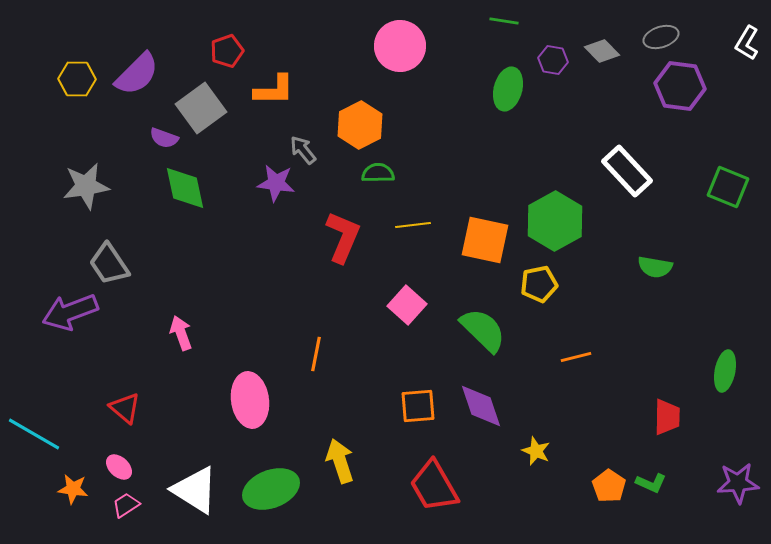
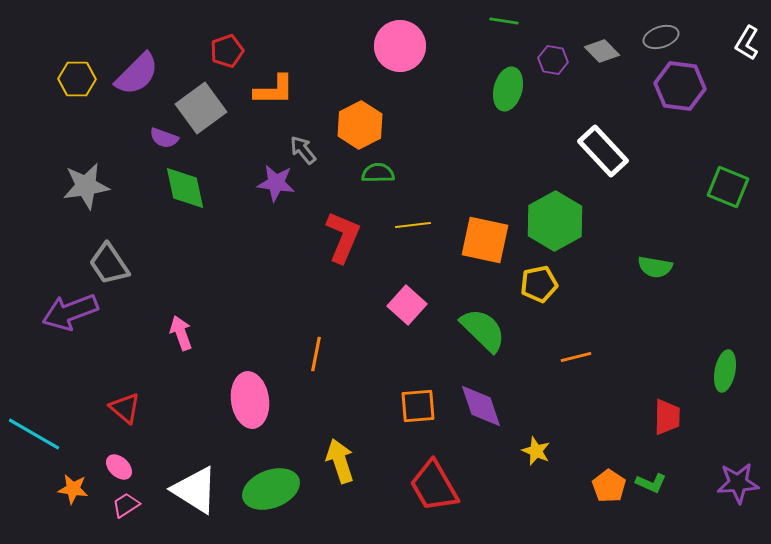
white rectangle at (627, 171): moved 24 px left, 20 px up
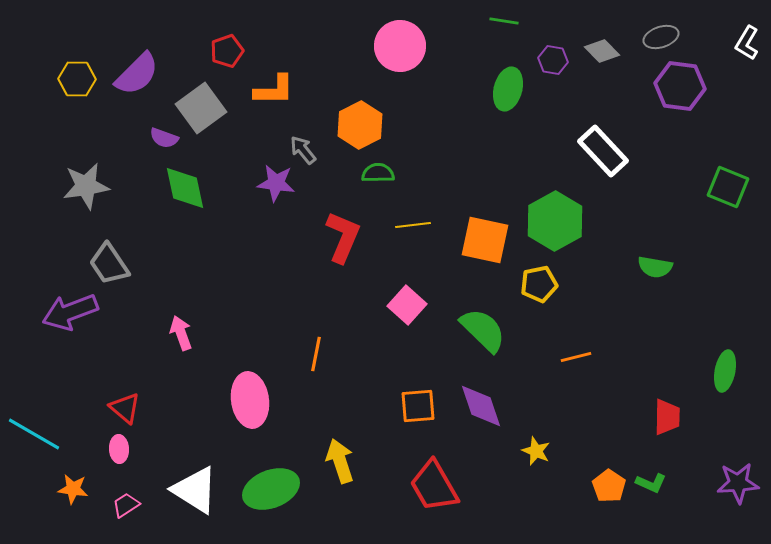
pink ellipse at (119, 467): moved 18 px up; rotated 44 degrees clockwise
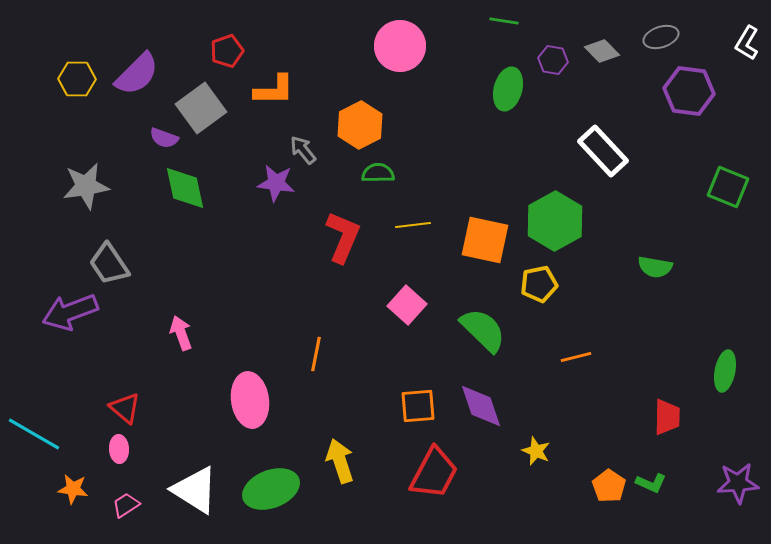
purple hexagon at (680, 86): moved 9 px right, 5 px down
red trapezoid at (434, 486): moved 13 px up; rotated 122 degrees counterclockwise
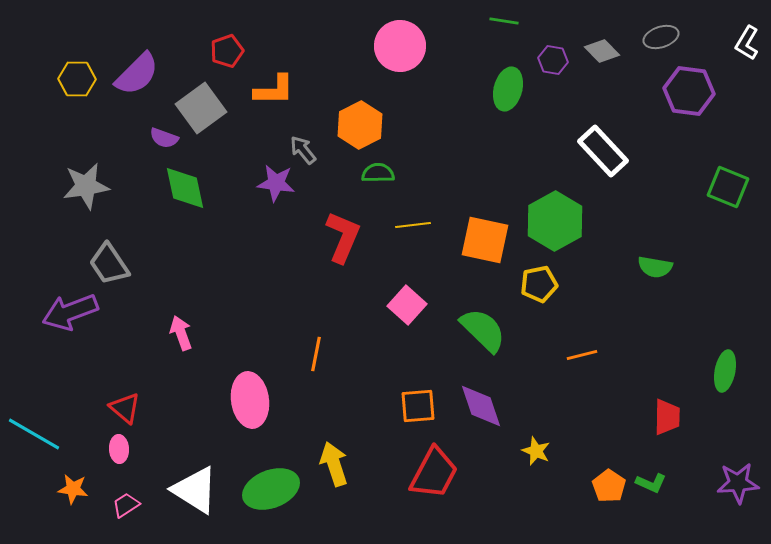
orange line at (576, 357): moved 6 px right, 2 px up
yellow arrow at (340, 461): moved 6 px left, 3 px down
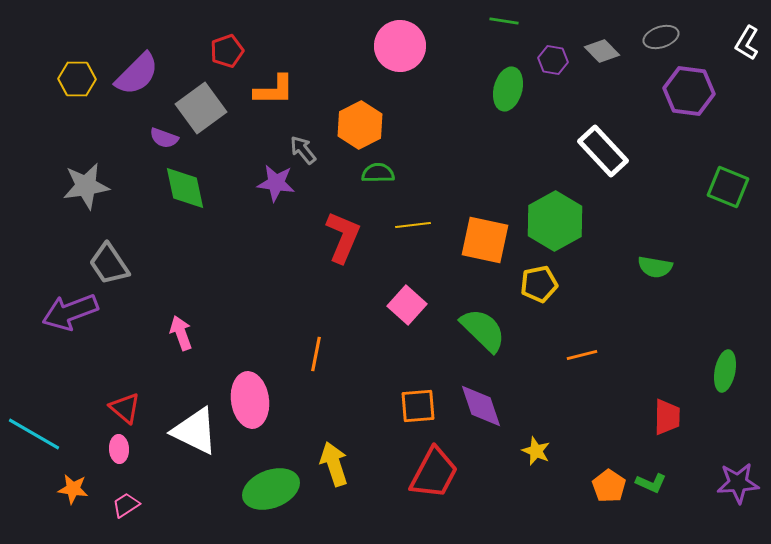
white triangle at (195, 490): moved 59 px up; rotated 6 degrees counterclockwise
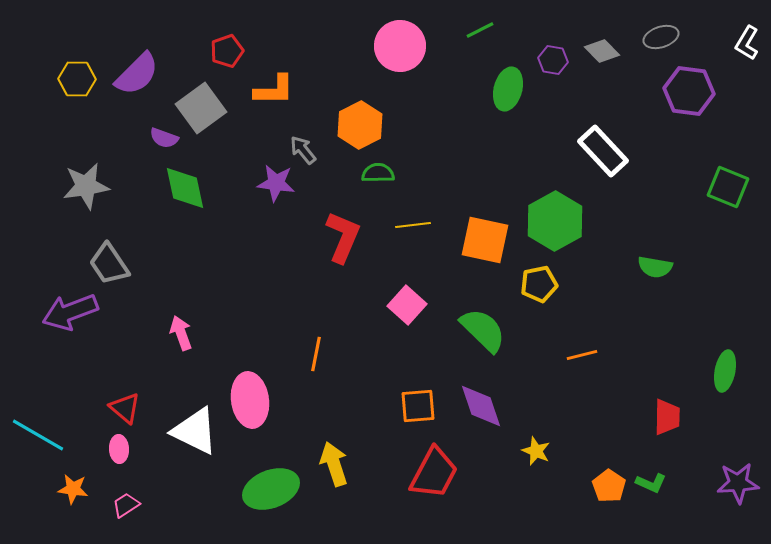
green line at (504, 21): moved 24 px left, 9 px down; rotated 36 degrees counterclockwise
cyan line at (34, 434): moved 4 px right, 1 px down
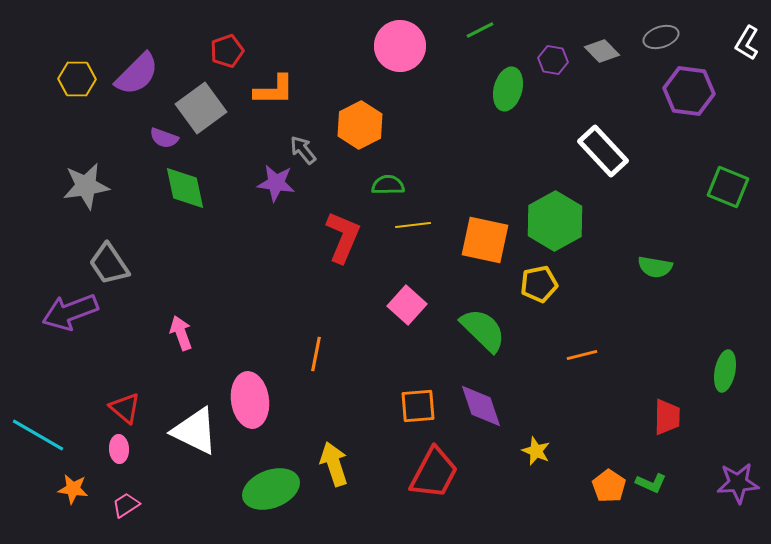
green semicircle at (378, 173): moved 10 px right, 12 px down
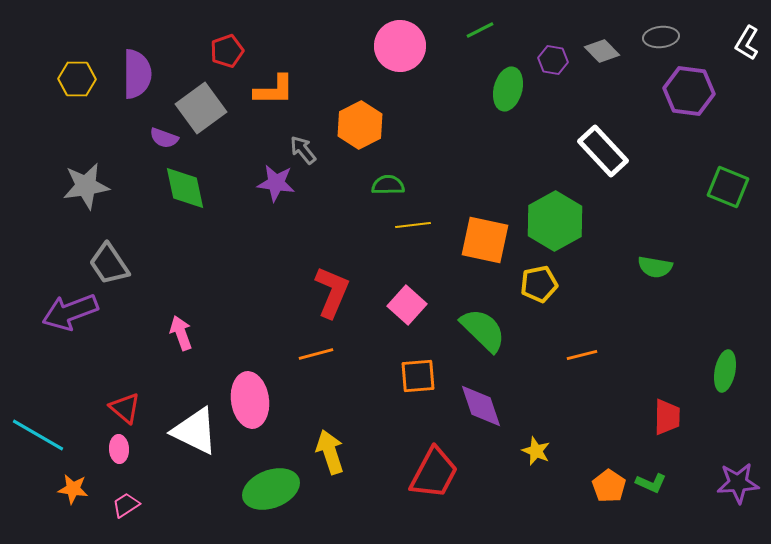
gray ellipse at (661, 37): rotated 12 degrees clockwise
purple semicircle at (137, 74): rotated 45 degrees counterclockwise
red L-shape at (343, 237): moved 11 px left, 55 px down
orange line at (316, 354): rotated 64 degrees clockwise
orange square at (418, 406): moved 30 px up
yellow arrow at (334, 464): moved 4 px left, 12 px up
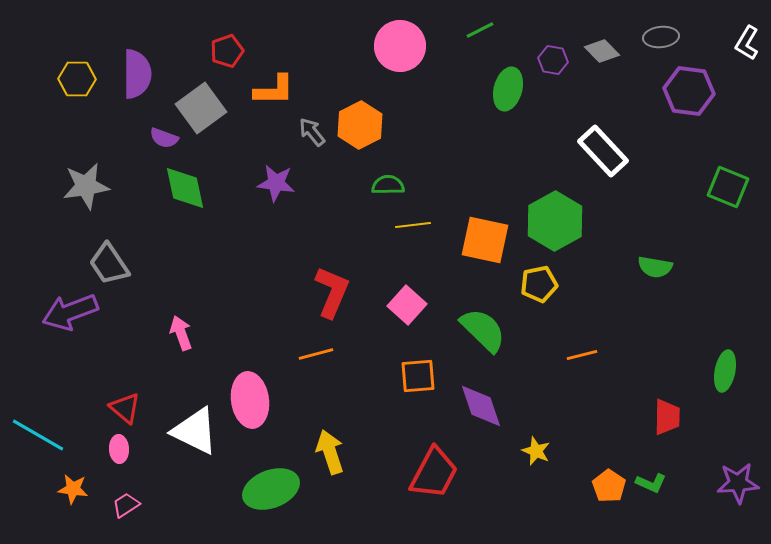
gray arrow at (303, 150): moved 9 px right, 18 px up
